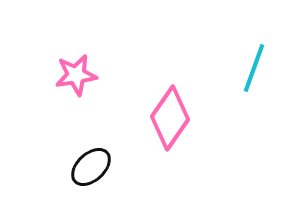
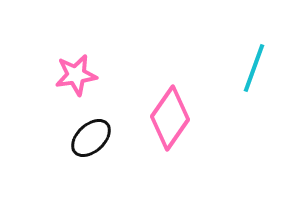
black ellipse: moved 29 px up
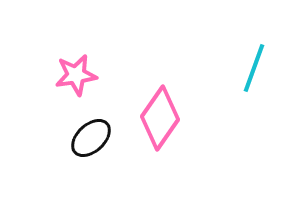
pink diamond: moved 10 px left
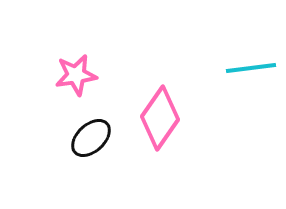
cyan line: moved 3 px left; rotated 63 degrees clockwise
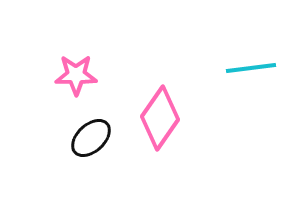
pink star: rotated 9 degrees clockwise
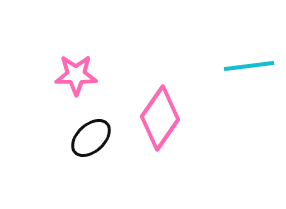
cyan line: moved 2 px left, 2 px up
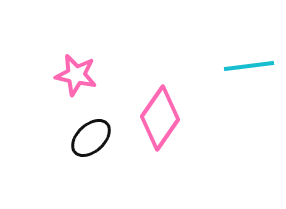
pink star: rotated 12 degrees clockwise
